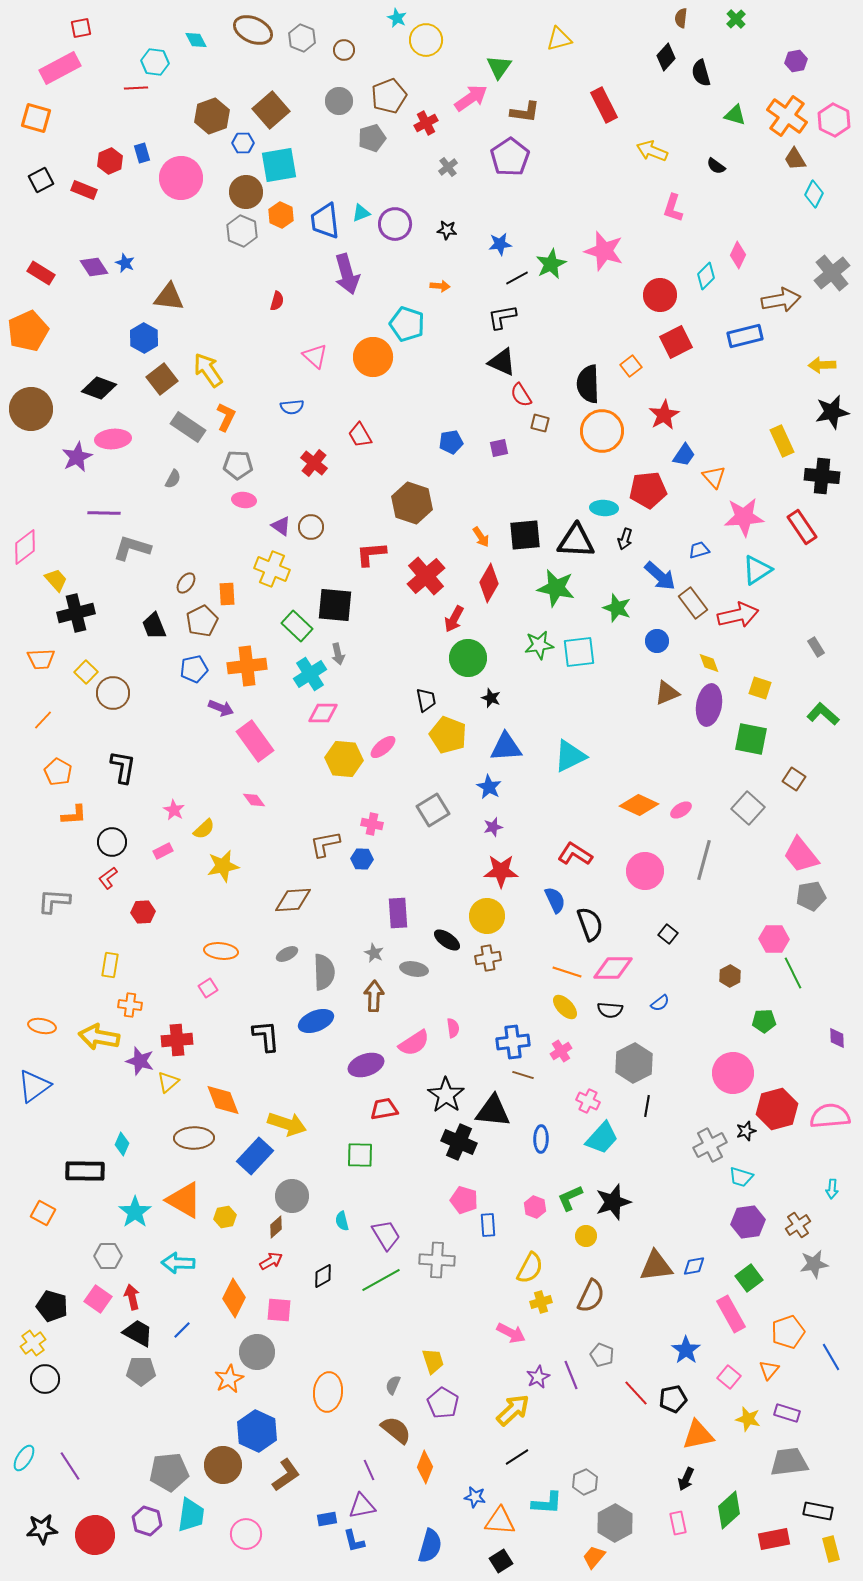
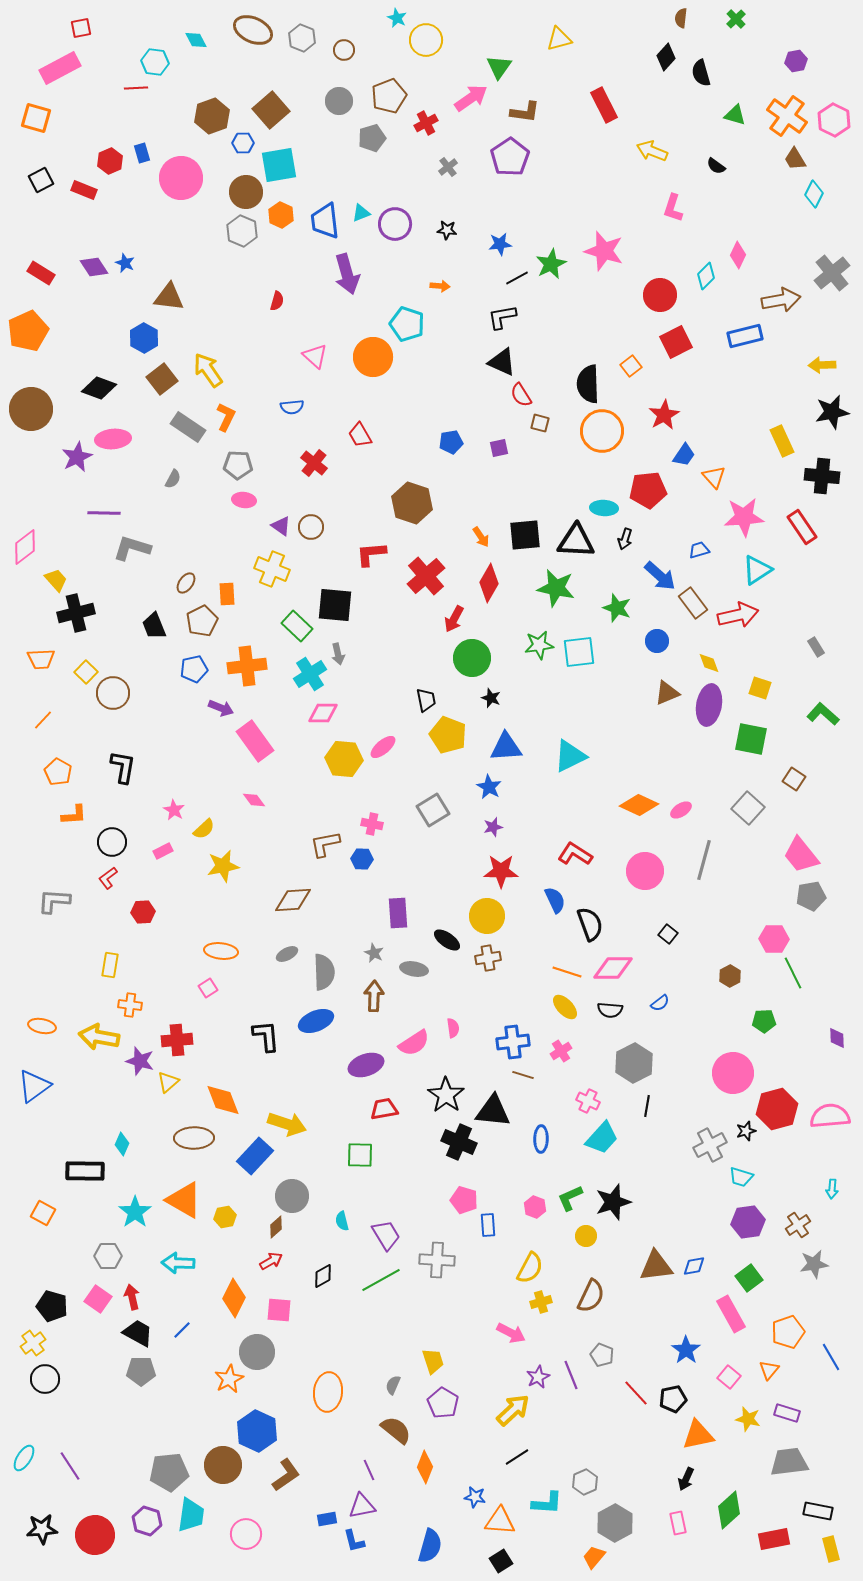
green circle at (468, 658): moved 4 px right
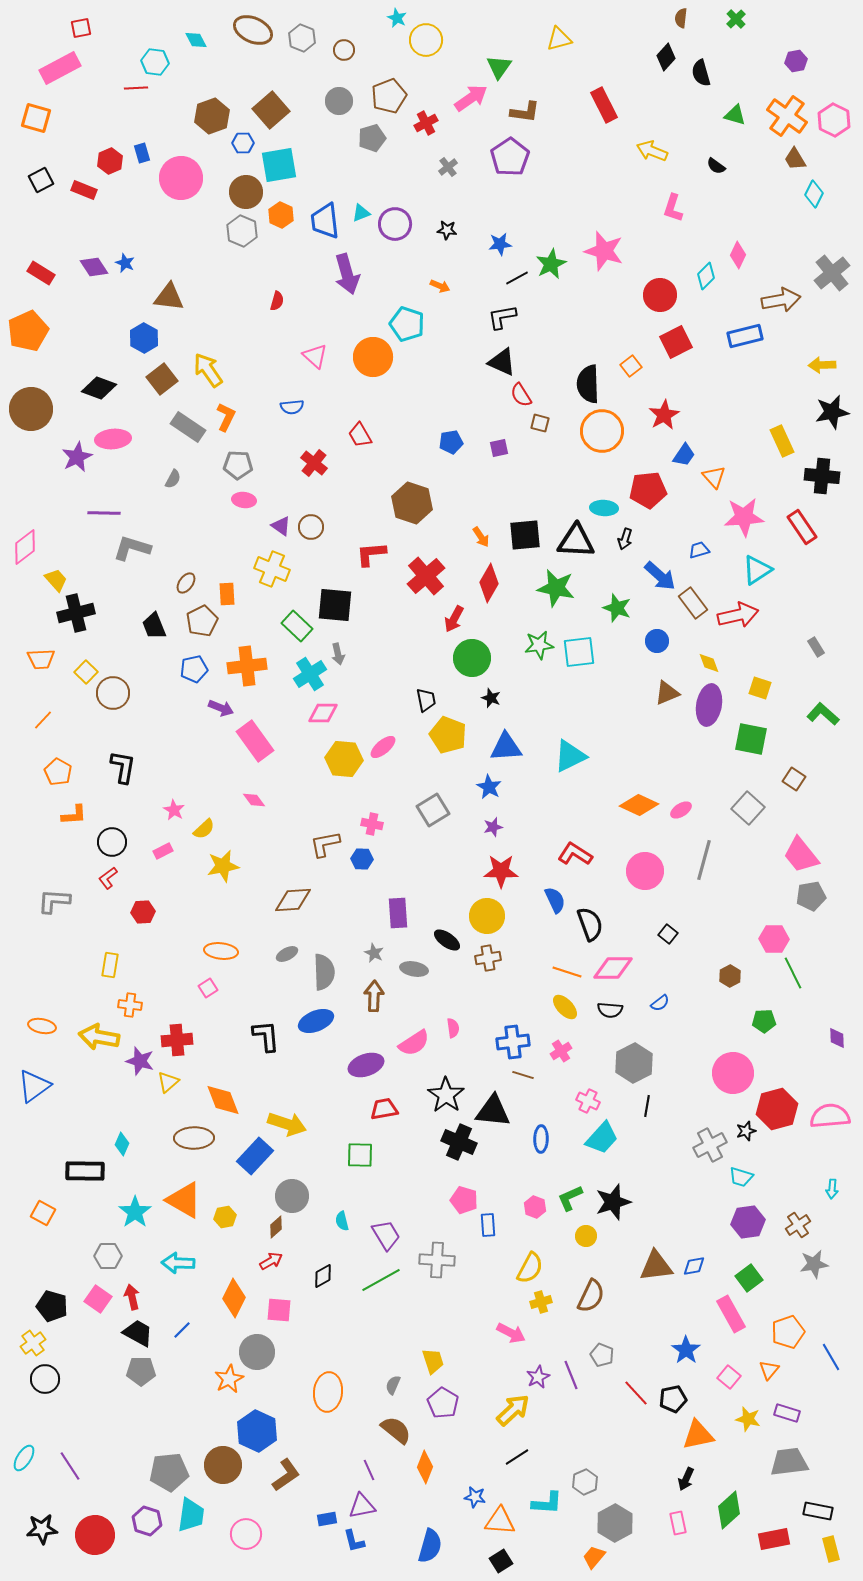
orange arrow at (440, 286): rotated 18 degrees clockwise
